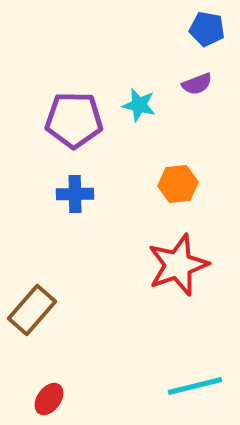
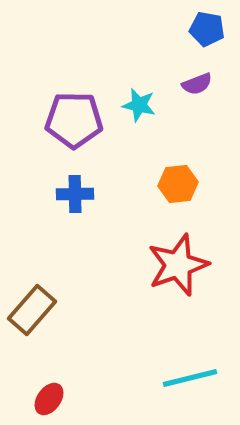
cyan line: moved 5 px left, 8 px up
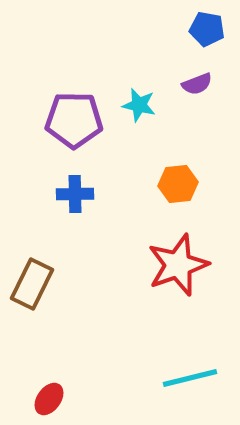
brown rectangle: moved 26 px up; rotated 15 degrees counterclockwise
